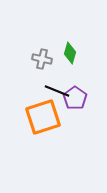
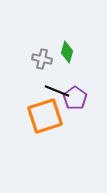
green diamond: moved 3 px left, 1 px up
orange square: moved 2 px right, 1 px up
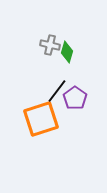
gray cross: moved 8 px right, 14 px up
black line: rotated 75 degrees counterclockwise
orange square: moved 4 px left, 3 px down
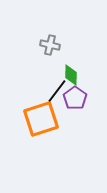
green diamond: moved 4 px right, 23 px down; rotated 15 degrees counterclockwise
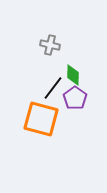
green diamond: moved 2 px right
black line: moved 4 px left, 3 px up
orange square: rotated 33 degrees clockwise
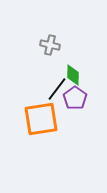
black line: moved 4 px right, 1 px down
orange square: rotated 24 degrees counterclockwise
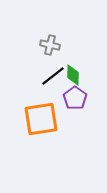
black line: moved 4 px left, 13 px up; rotated 15 degrees clockwise
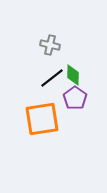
black line: moved 1 px left, 2 px down
orange square: moved 1 px right
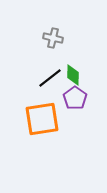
gray cross: moved 3 px right, 7 px up
black line: moved 2 px left
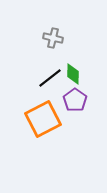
green diamond: moved 1 px up
purple pentagon: moved 2 px down
orange square: moved 1 px right; rotated 18 degrees counterclockwise
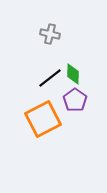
gray cross: moved 3 px left, 4 px up
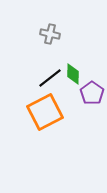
purple pentagon: moved 17 px right, 7 px up
orange square: moved 2 px right, 7 px up
